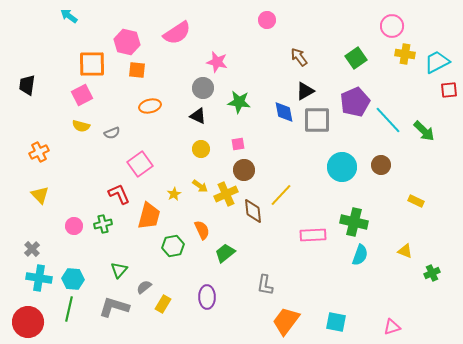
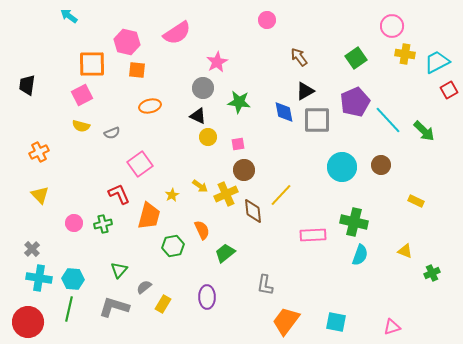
pink star at (217, 62): rotated 30 degrees clockwise
red square at (449, 90): rotated 24 degrees counterclockwise
yellow circle at (201, 149): moved 7 px right, 12 px up
yellow star at (174, 194): moved 2 px left, 1 px down
pink circle at (74, 226): moved 3 px up
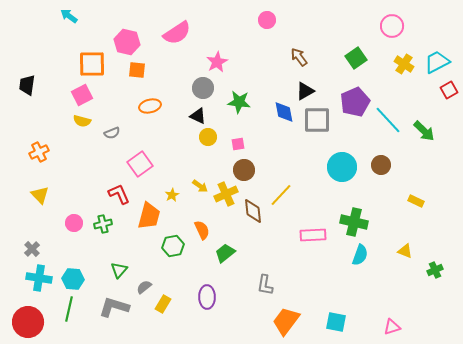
yellow cross at (405, 54): moved 1 px left, 10 px down; rotated 24 degrees clockwise
yellow semicircle at (81, 126): moved 1 px right, 5 px up
green cross at (432, 273): moved 3 px right, 3 px up
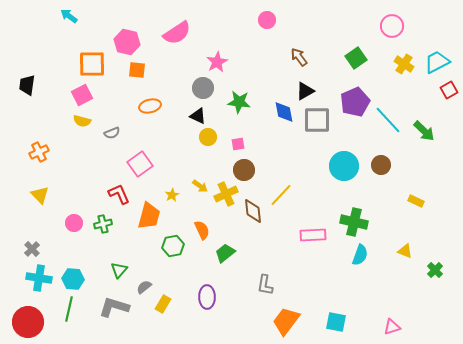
cyan circle at (342, 167): moved 2 px right, 1 px up
green cross at (435, 270): rotated 21 degrees counterclockwise
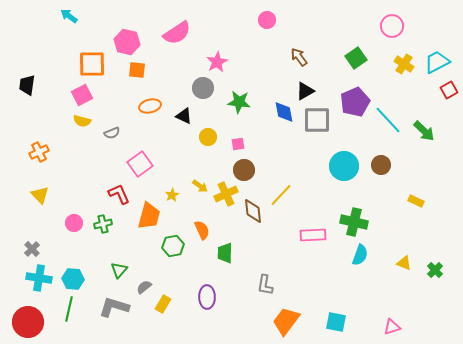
black triangle at (198, 116): moved 14 px left
yellow triangle at (405, 251): moved 1 px left, 12 px down
green trapezoid at (225, 253): rotated 50 degrees counterclockwise
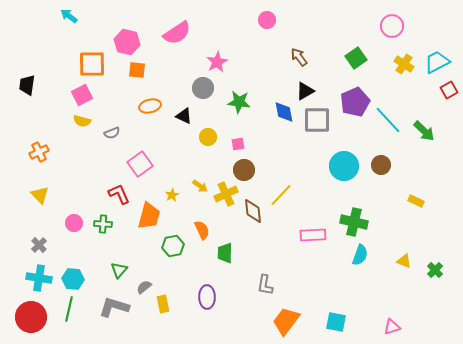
green cross at (103, 224): rotated 18 degrees clockwise
gray cross at (32, 249): moved 7 px right, 4 px up
yellow triangle at (404, 263): moved 2 px up
yellow rectangle at (163, 304): rotated 42 degrees counterclockwise
red circle at (28, 322): moved 3 px right, 5 px up
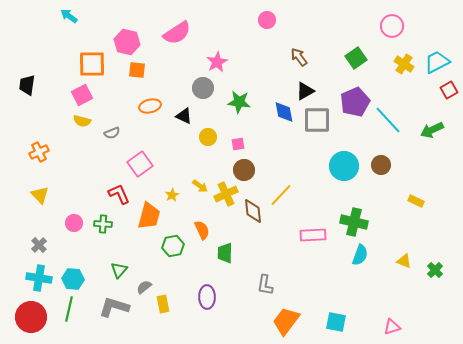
green arrow at (424, 131): moved 8 px right, 1 px up; rotated 110 degrees clockwise
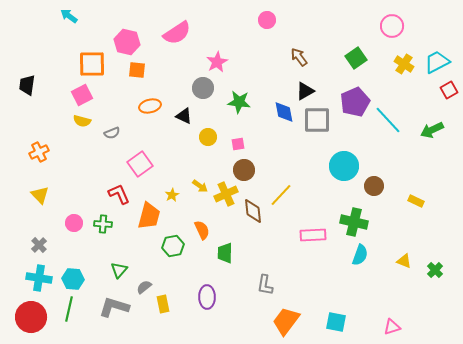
brown circle at (381, 165): moved 7 px left, 21 px down
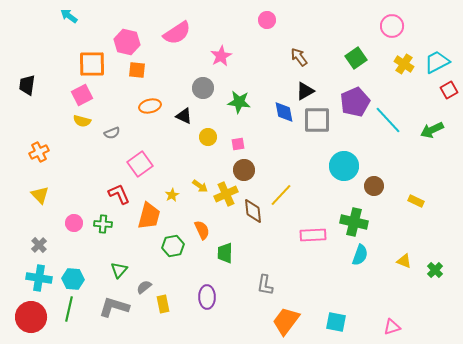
pink star at (217, 62): moved 4 px right, 6 px up
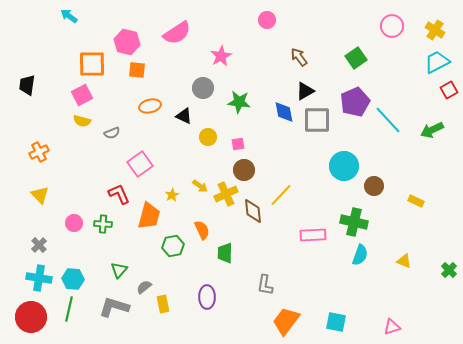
yellow cross at (404, 64): moved 31 px right, 34 px up
green cross at (435, 270): moved 14 px right
